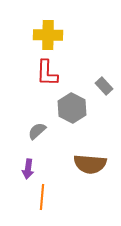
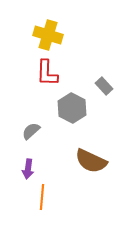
yellow cross: rotated 16 degrees clockwise
gray semicircle: moved 6 px left
brown semicircle: moved 1 px right, 3 px up; rotated 20 degrees clockwise
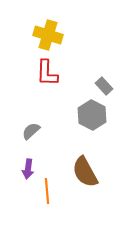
gray hexagon: moved 20 px right, 7 px down
brown semicircle: moved 6 px left, 11 px down; rotated 36 degrees clockwise
orange line: moved 5 px right, 6 px up; rotated 10 degrees counterclockwise
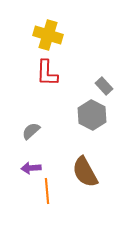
purple arrow: moved 3 px right, 1 px up; rotated 78 degrees clockwise
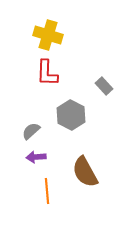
gray hexagon: moved 21 px left
purple arrow: moved 5 px right, 11 px up
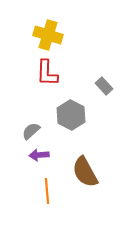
purple arrow: moved 3 px right, 2 px up
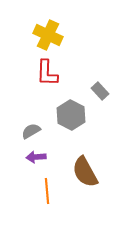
yellow cross: rotated 8 degrees clockwise
gray rectangle: moved 4 px left, 5 px down
gray semicircle: rotated 12 degrees clockwise
purple arrow: moved 3 px left, 2 px down
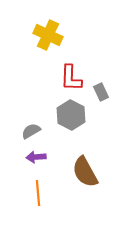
red L-shape: moved 24 px right, 5 px down
gray rectangle: moved 1 px right, 1 px down; rotated 18 degrees clockwise
orange line: moved 9 px left, 2 px down
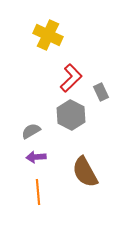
red L-shape: rotated 136 degrees counterclockwise
orange line: moved 1 px up
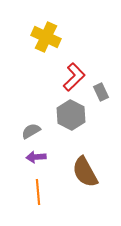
yellow cross: moved 2 px left, 2 px down
red L-shape: moved 3 px right, 1 px up
